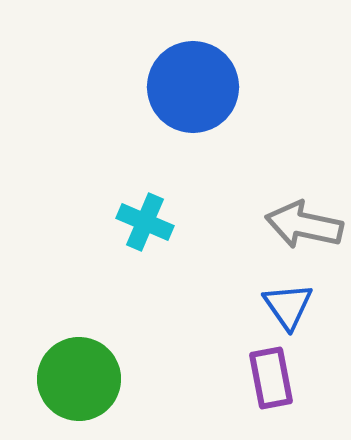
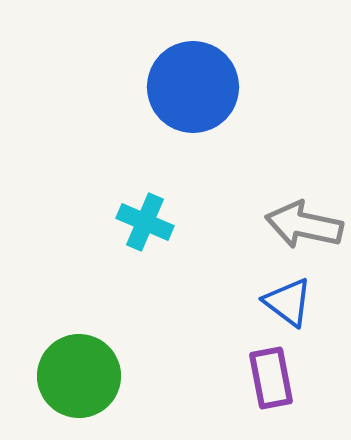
blue triangle: moved 4 px up; rotated 18 degrees counterclockwise
green circle: moved 3 px up
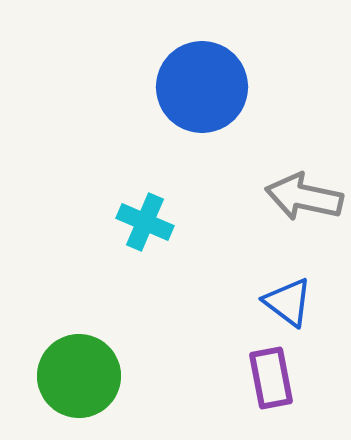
blue circle: moved 9 px right
gray arrow: moved 28 px up
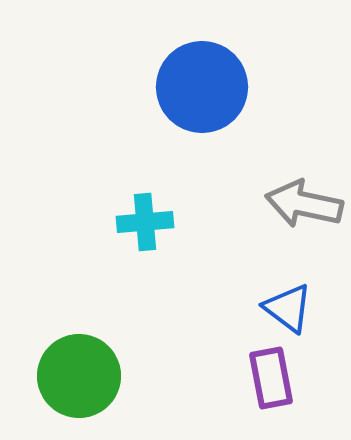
gray arrow: moved 7 px down
cyan cross: rotated 28 degrees counterclockwise
blue triangle: moved 6 px down
